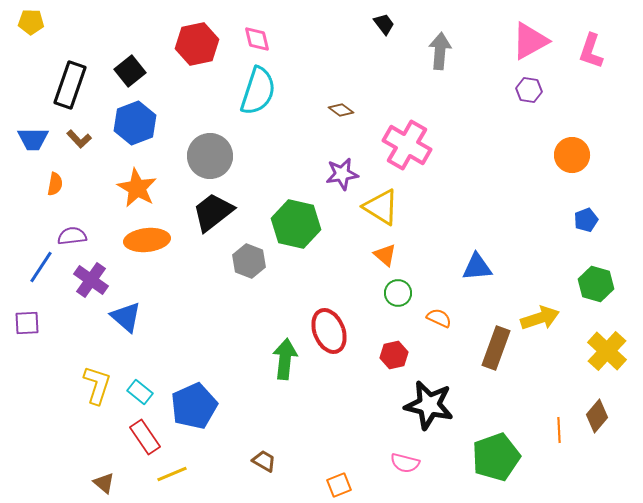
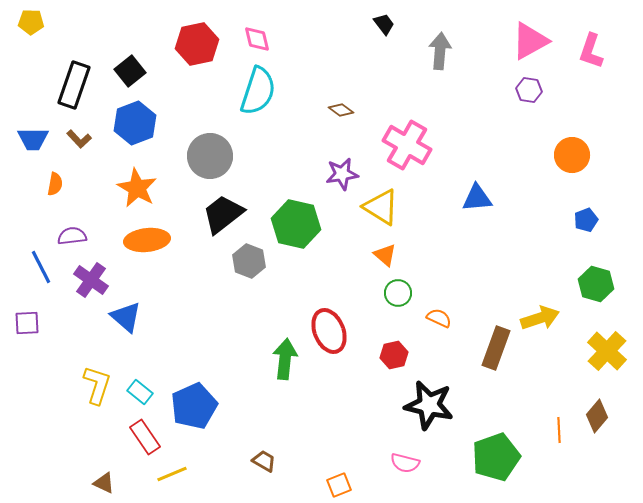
black rectangle at (70, 85): moved 4 px right
black trapezoid at (213, 212): moved 10 px right, 2 px down
blue line at (41, 267): rotated 60 degrees counterclockwise
blue triangle at (477, 267): moved 69 px up
brown triangle at (104, 483): rotated 15 degrees counterclockwise
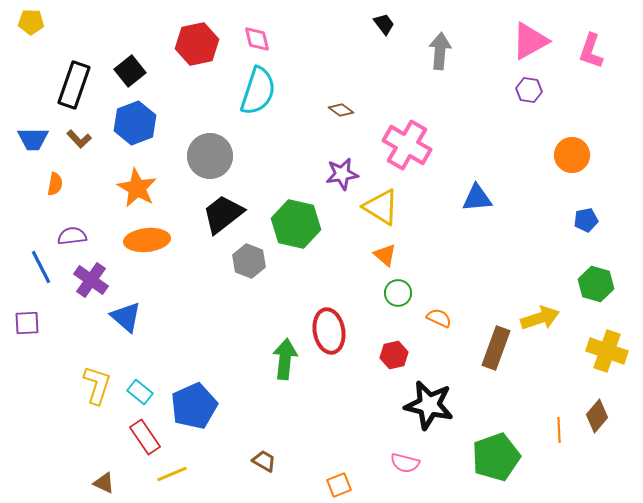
blue pentagon at (586, 220): rotated 10 degrees clockwise
red ellipse at (329, 331): rotated 12 degrees clockwise
yellow cross at (607, 351): rotated 24 degrees counterclockwise
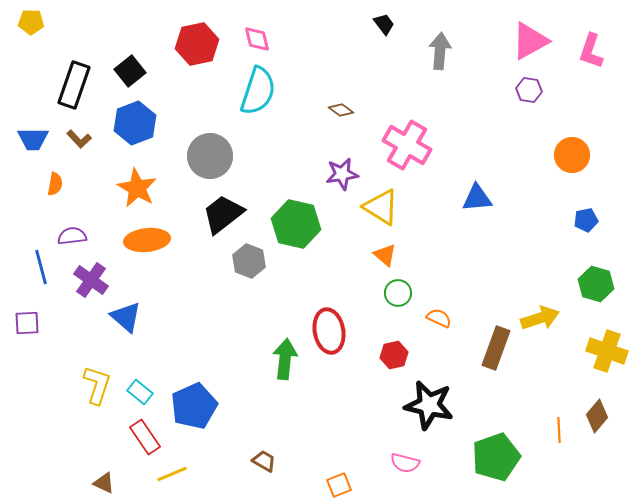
blue line at (41, 267): rotated 12 degrees clockwise
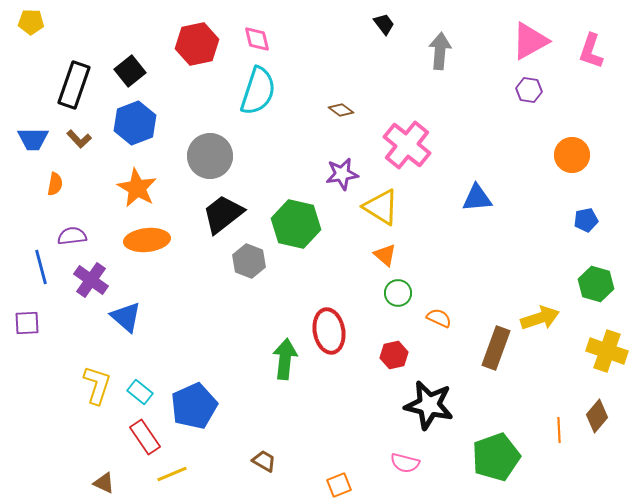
pink cross at (407, 145): rotated 9 degrees clockwise
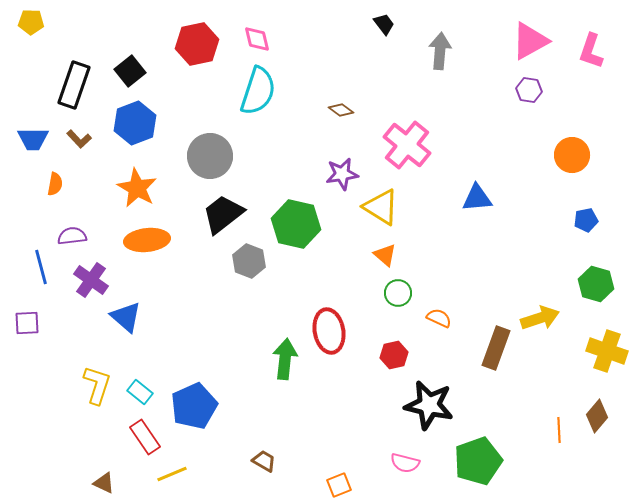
green pentagon at (496, 457): moved 18 px left, 4 px down
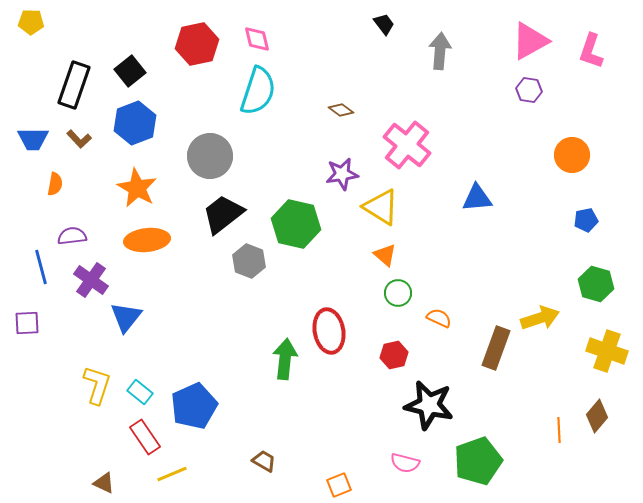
blue triangle at (126, 317): rotated 28 degrees clockwise
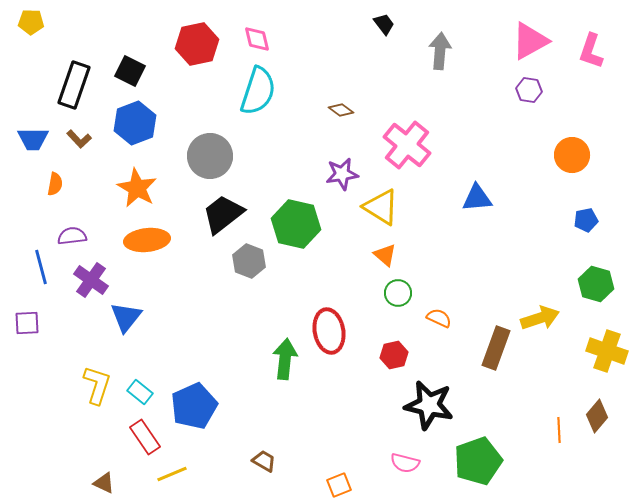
black square at (130, 71): rotated 24 degrees counterclockwise
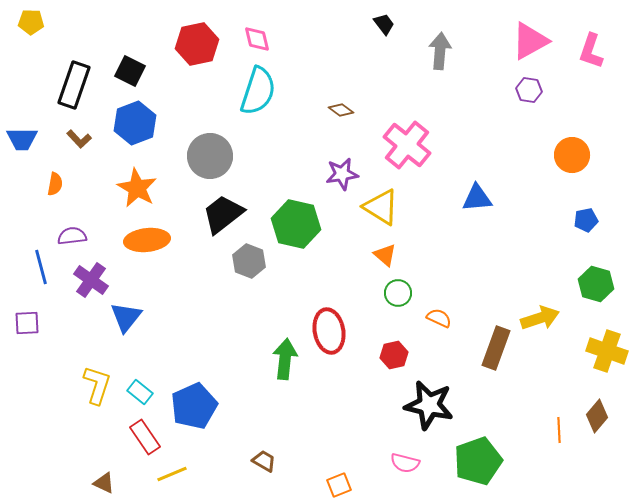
blue trapezoid at (33, 139): moved 11 px left
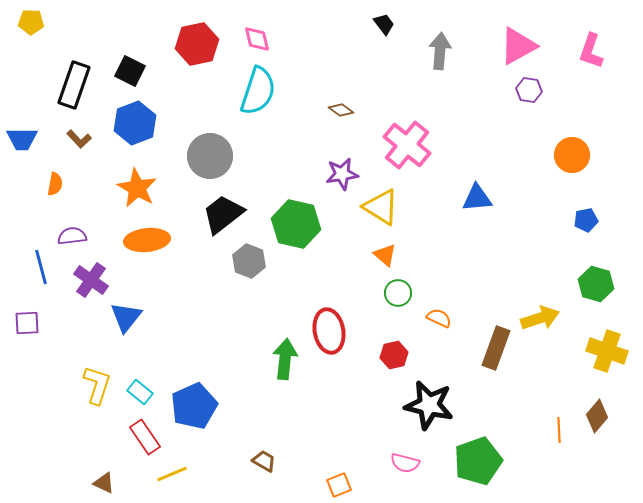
pink triangle at (530, 41): moved 12 px left, 5 px down
